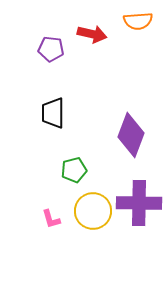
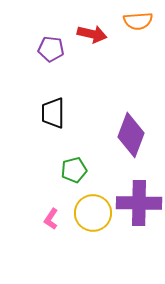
yellow circle: moved 2 px down
pink L-shape: rotated 50 degrees clockwise
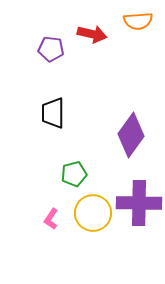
purple diamond: rotated 15 degrees clockwise
green pentagon: moved 4 px down
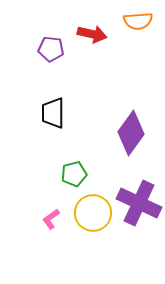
purple diamond: moved 2 px up
purple cross: rotated 24 degrees clockwise
pink L-shape: rotated 20 degrees clockwise
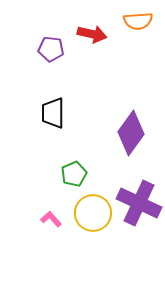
green pentagon: rotated 10 degrees counterclockwise
pink L-shape: rotated 85 degrees clockwise
